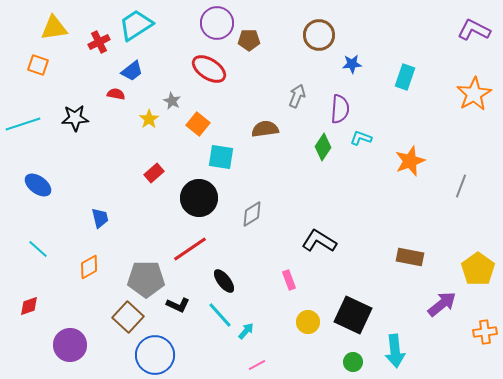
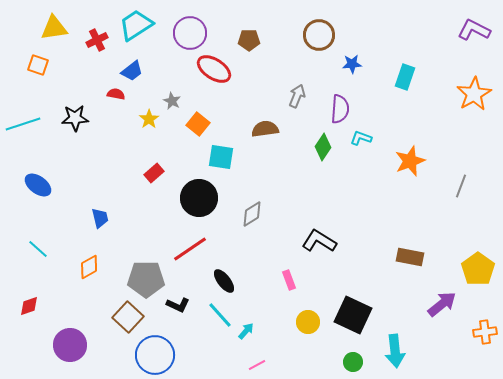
purple circle at (217, 23): moved 27 px left, 10 px down
red cross at (99, 42): moved 2 px left, 2 px up
red ellipse at (209, 69): moved 5 px right
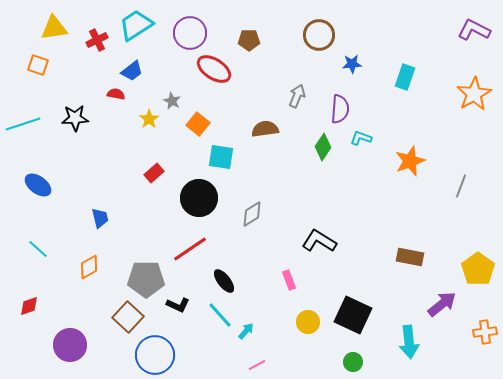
cyan arrow at (395, 351): moved 14 px right, 9 px up
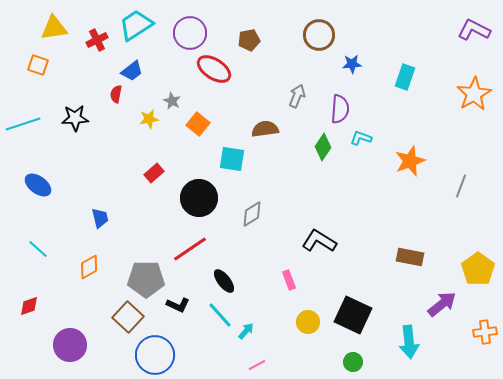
brown pentagon at (249, 40): rotated 10 degrees counterclockwise
red semicircle at (116, 94): rotated 90 degrees counterclockwise
yellow star at (149, 119): rotated 24 degrees clockwise
cyan square at (221, 157): moved 11 px right, 2 px down
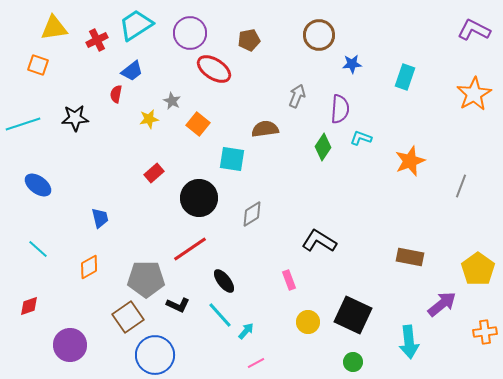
brown square at (128, 317): rotated 12 degrees clockwise
pink line at (257, 365): moved 1 px left, 2 px up
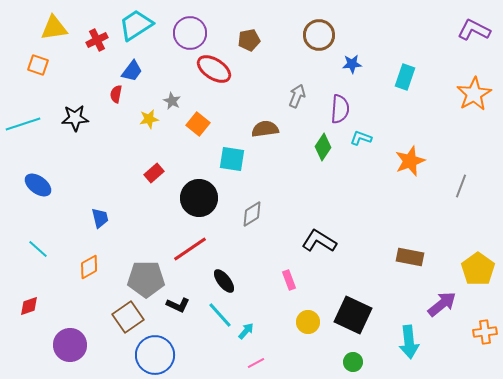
blue trapezoid at (132, 71): rotated 15 degrees counterclockwise
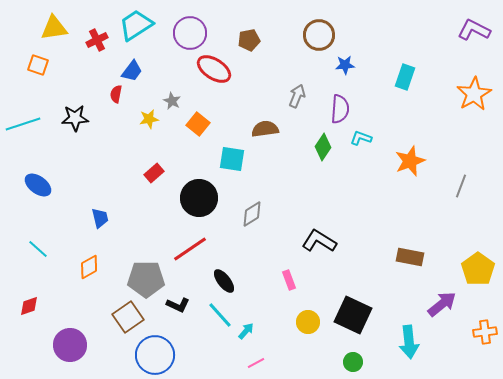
blue star at (352, 64): moved 7 px left, 1 px down
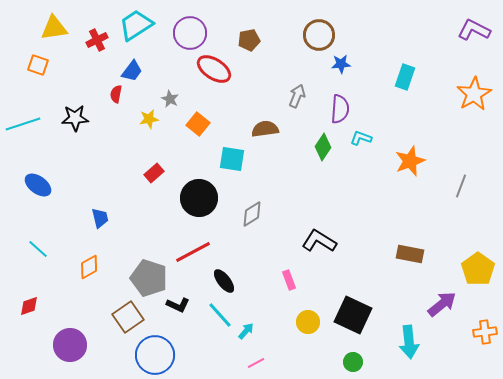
blue star at (345, 65): moved 4 px left, 1 px up
gray star at (172, 101): moved 2 px left, 2 px up
red line at (190, 249): moved 3 px right, 3 px down; rotated 6 degrees clockwise
brown rectangle at (410, 257): moved 3 px up
gray pentagon at (146, 279): moved 3 px right, 1 px up; rotated 18 degrees clockwise
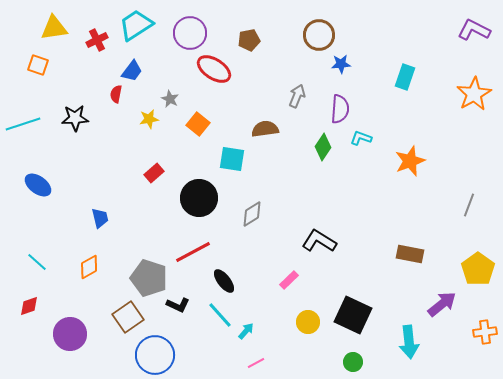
gray line at (461, 186): moved 8 px right, 19 px down
cyan line at (38, 249): moved 1 px left, 13 px down
pink rectangle at (289, 280): rotated 66 degrees clockwise
purple circle at (70, 345): moved 11 px up
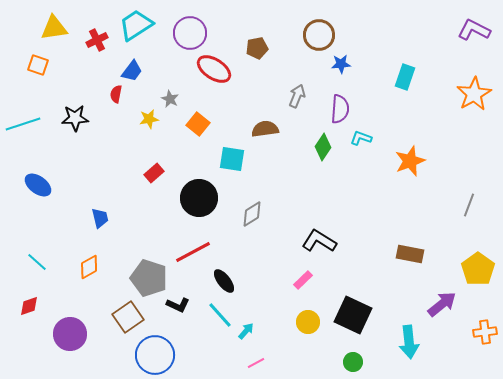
brown pentagon at (249, 40): moved 8 px right, 8 px down
pink rectangle at (289, 280): moved 14 px right
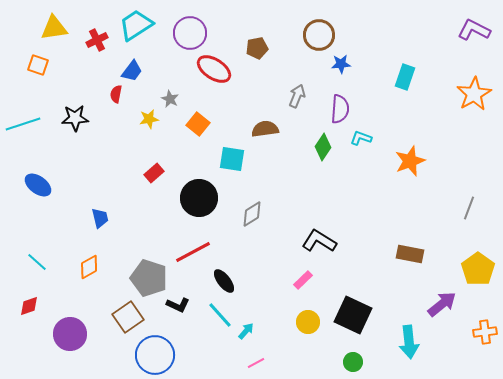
gray line at (469, 205): moved 3 px down
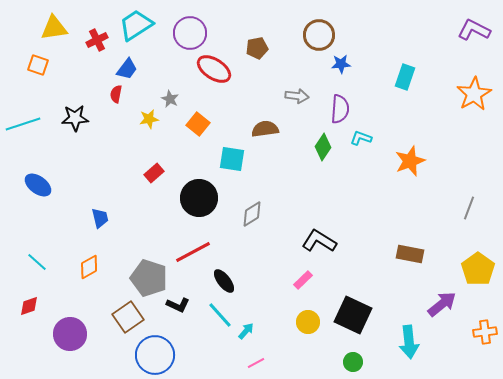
blue trapezoid at (132, 71): moved 5 px left, 2 px up
gray arrow at (297, 96): rotated 75 degrees clockwise
